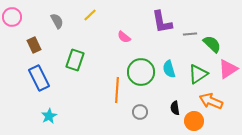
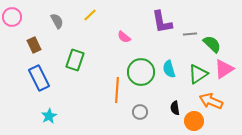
pink triangle: moved 4 px left
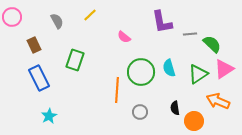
cyan semicircle: moved 1 px up
orange arrow: moved 7 px right
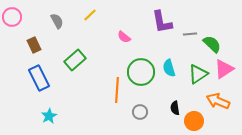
green rectangle: rotated 30 degrees clockwise
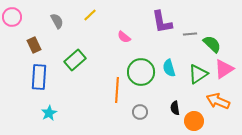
blue rectangle: moved 1 px up; rotated 30 degrees clockwise
cyan star: moved 3 px up
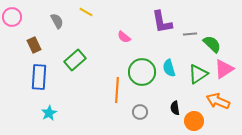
yellow line: moved 4 px left, 3 px up; rotated 72 degrees clockwise
green circle: moved 1 px right
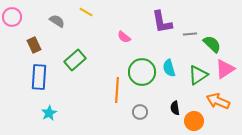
gray semicircle: rotated 28 degrees counterclockwise
pink triangle: moved 1 px right
green triangle: moved 1 px down
